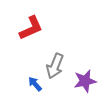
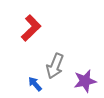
red L-shape: rotated 20 degrees counterclockwise
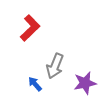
red L-shape: moved 1 px left
purple star: moved 2 px down
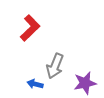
blue arrow: rotated 35 degrees counterclockwise
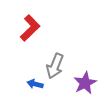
purple star: rotated 15 degrees counterclockwise
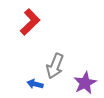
red L-shape: moved 6 px up
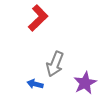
red L-shape: moved 8 px right, 4 px up
gray arrow: moved 2 px up
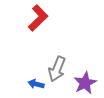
gray arrow: moved 2 px right, 5 px down
blue arrow: moved 1 px right
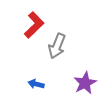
red L-shape: moved 4 px left, 7 px down
gray arrow: moved 23 px up
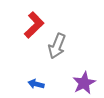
purple star: moved 1 px left
